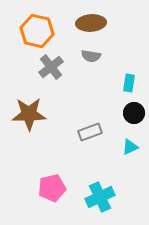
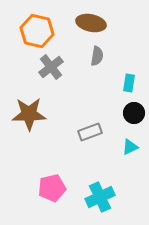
brown ellipse: rotated 16 degrees clockwise
gray semicircle: moved 6 px right; rotated 90 degrees counterclockwise
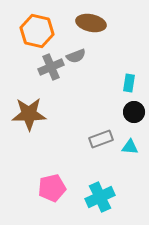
gray semicircle: moved 21 px left; rotated 60 degrees clockwise
gray cross: rotated 15 degrees clockwise
black circle: moved 1 px up
gray rectangle: moved 11 px right, 7 px down
cyan triangle: rotated 30 degrees clockwise
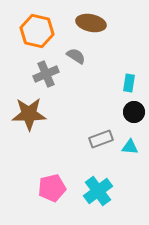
gray semicircle: rotated 126 degrees counterclockwise
gray cross: moved 5 px left, 7 px down
cyan cross: moved 2 px left, 6 px up; rotated 12 degrees counterclockwise
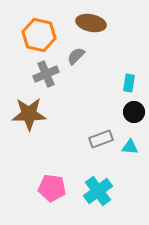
orange hexagon: moved 2 px right, 4 px down
gray semicircle: rotated 78 degrees counterclockwise
pink pentagon: rotated 20 degrees clockwise
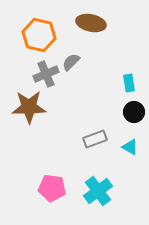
gray semicircle: moved 5 px left, 6 px down
cyan rectangle: rotated 18 degrees counterclockwise
brown star: moved 7 px up
gray rectangle: moved 6 px left
cyan triangle: rotated 24 degrees clockwise
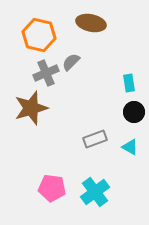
gray cross: moved 1 px up
brown star: moved 2 px right, 1 px down; rotated 16 degrees counterclockwise
cyan cross: moved 3 px left, 1 px down
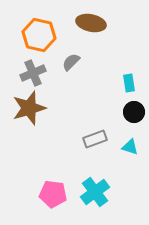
gray cross: moved 13 px left
brown star: moved 2 px left
cyan triangle: rotated 12 degrees counterclockwise
pink pentagon: moved 1 px right, 6 px down
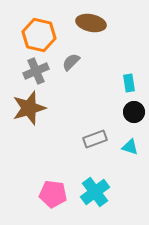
gray cross: moved 3 px right, 2 px up
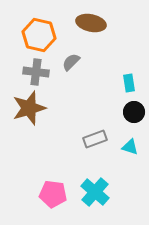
gray cross: moved 1 px down; rotated 30 degrees clockwise
cyan cross: rotated 12 degrees counterclockwise
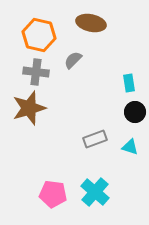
gray semicircle: moved 2 px right, 2 px up
black circle: moved 1 px right
